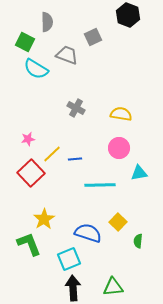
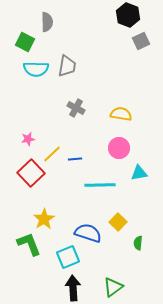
gray square: moved 48 px right, 4 px down
gray trapezoid: moved 11 px down; rotated 80 degrees clockwise
cyan semicircle: rotated 30 degrees counterclockwise
green semicircle: moved 2 px down
cyan square: moved 1 px left, 2 px up
green triangle: rotated 30 degrees counterclockwise
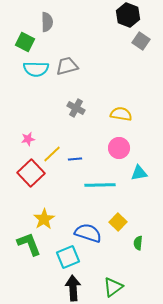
gray square: rotated 30 degrees counterclockwise
gray trapezoid: rotated 115 degrees counterclockwise
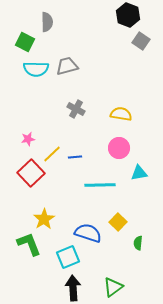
gray cross: moved 1 px down
blue line: moved 2 px up
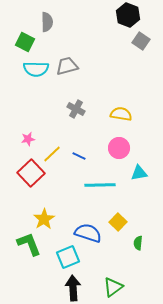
blue line: moved 4 px right, 1 px up; rotated 32 degrees clockwise
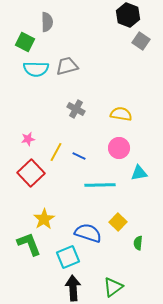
yellow line: moved 4 px right, 2 px up; rotated 18 degrees counterclockwise
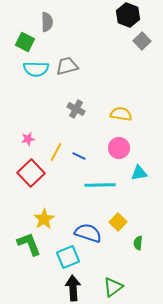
gray square: moved 1 px right; rotated 12 degrees clockwise
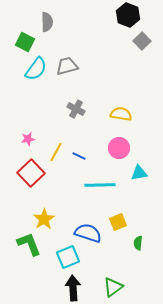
cyan semicircle: rotated 55 degrees counterclockwise
yellow square: rotated 24 degrees clockwise
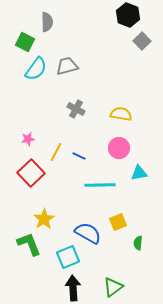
blue semicircle: rotated 12 degrees clockwise
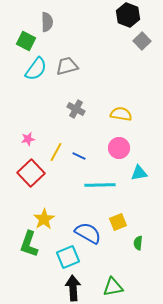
green square: moved 1 px right, 1 px up
green L-shape: rotated 140 degrees counterclockwise
green triangle: rotated 25 degrees clockwise
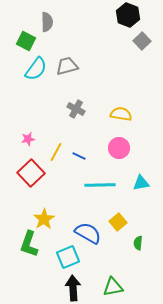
cyan triangle: moved 2 px right, 10 px down
yellow square: rotated 18 degrees counterclockwise
